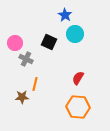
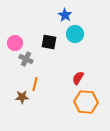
black square: rotated 14 degrees counterclockwise
orange hexagon: moved 8 px right, 5 px up
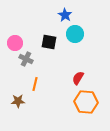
brown star: moved 4 px left, 4 px down
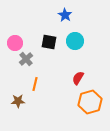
cyan circle: moved 7 px down
gray cross: rotated 24 degrees clockwise
orange hexagon: moved 4 px right; rotated 20 degrees counterclockwise
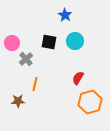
pink circle: moved 3 px left
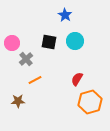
red semicircle: moved 1 px left, 1 px down
orange line: moved 4 px up; rotated 48 degrees clockwise
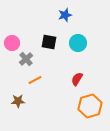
blue star: rotated 24 degrees clockwise
cyan circle: moved 3 px right, 2 px down
orange hexagon: moved 4 px down
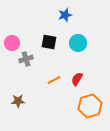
gray cross: rotated 24 degrees clockwise
orange line: moved 19 px right
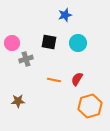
orange line: rotated 40 degrees clockwise
